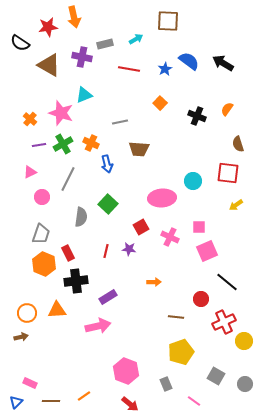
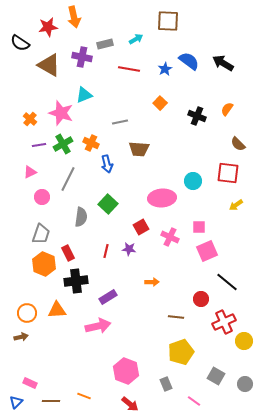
brown semicircle at (238, 144): rotated 28 degrees counterclockwise
orange arrow at (154, 282): moved 2 px left
orange line at (84, 396): rotated 56 degrees clockwise
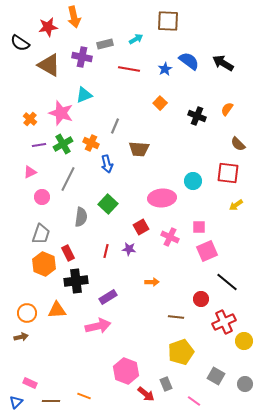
gray line at (120, 122): moved 5 px left, 4 px down; rotated 56 degrees counterclockwise
red arrow at (130, 404): moved 16 px right, 10 px up
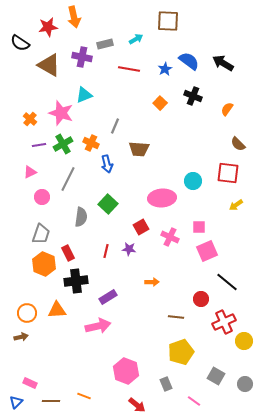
black cross at (197, 116): moved 4 px left, 20 px up
red arrow at (146, 394): moved 9 px left, 11 px down
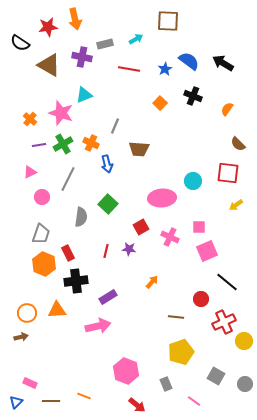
orange arrow at (74, 17): moved 1 px right, 2 px down
orange arrow at (152, 282): rotated 48 degrees counterclockwise
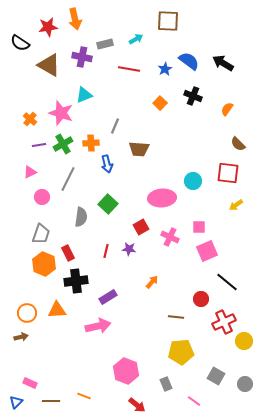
orange cross at (91, 143): rotated 28 degrees counterclockwise
yellow pentagon at (181, 352): rotated 15 degrees clockwise
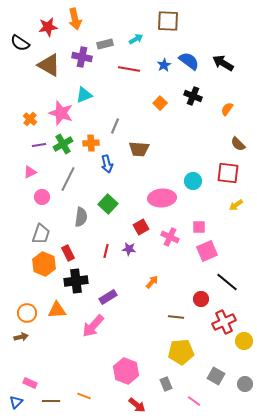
blue star at (165, 69): moved 1 px left, 4 px up
pink arrow at (98, 326): moved 5 px left; rotated 145 degrees clockwise
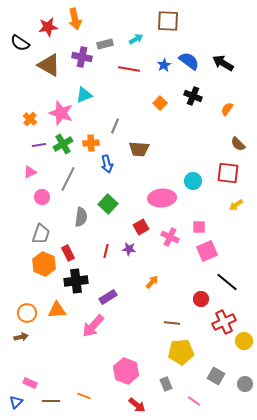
brown line at (176, 317): moved 4 px left, 6 px down
